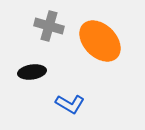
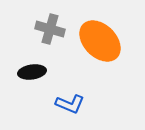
gray cross: moved 1 px right, 3 px down
blue L-shape: rotated 8 degrees counterclockwise
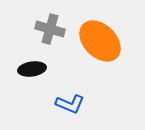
black ellipse: moved 3 px up
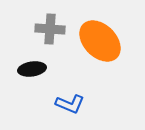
gray cross: rotated 12 degrees counterclockwise
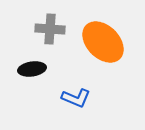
orange ellipse: moved 3 px right, 1 px down
blue L-shape: moved 6 px right, 6 px up
